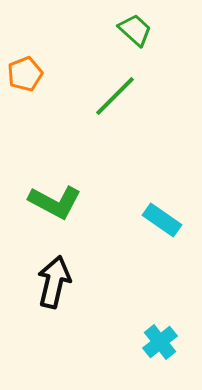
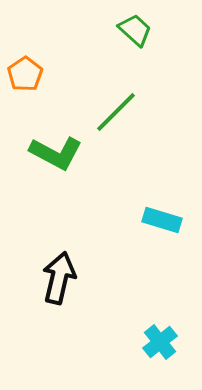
orange pentagon: rotated 12 degrees counterclockwise
green line: moved 1 px right, 16 px down
green L-shape: moved 1 px right, 49 px up
cyan rectangle: rotated 18 degrees counterclockwise
black arrow: moved 5 px right, 4 px up
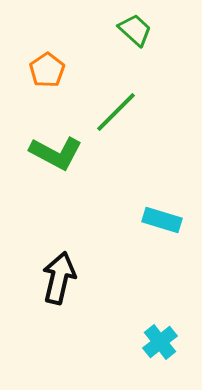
orange pentagon: moved 22 px right, 4 px up
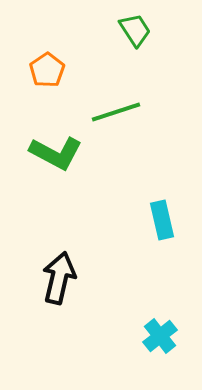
green trapezoid: rotated 15 degrees clockwise
green line: rotated 27 degrees clockwise
cyan rectangle: rotated 60 degrees clockwise
cyan cross: moved 6 px up
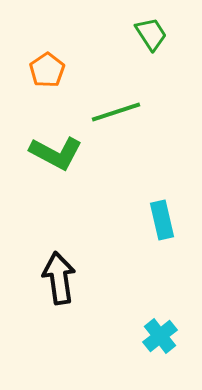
green trapezoid: moved 16 px right, 4 px down
black arrow: rotated 21 degrees counterclockwise
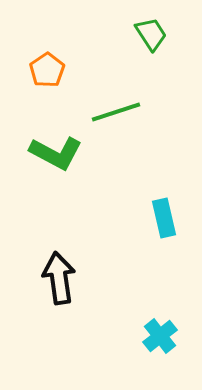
cyan rectangle: moved 2 px right, 2 px up
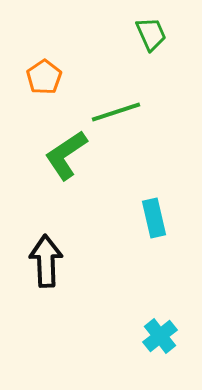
green trapezoid: rotated 9 degrees clockwise
orange pentagon: moved 3 px left, 7 px down
green L-shape: moved 10 px right, 2 px down; rotated 118 degrees clockwise
cyan rectangle: moved 10 px left
black arrow: moved 13 px left, 17 px up; rotated 6 degrees clockwise
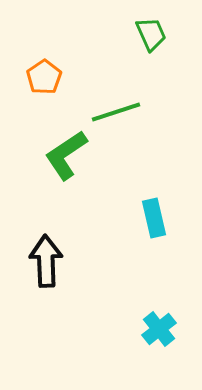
cyan cross: moved 1 px left, 7 px up
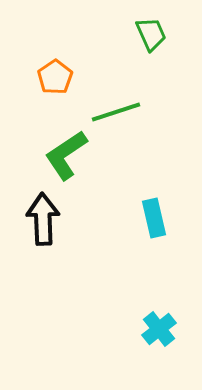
orange pentagon: moved 11 px right
black arrow: moved 3 px left, 42 px up
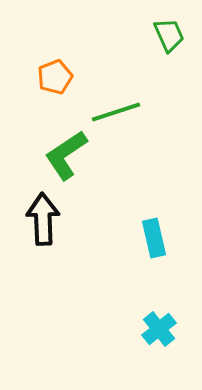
green trapezoid: moved 18 px right, 1 px down
orange pentagon: rotated 12 degrees clockwise
cyan rectangle: moved 20 px down
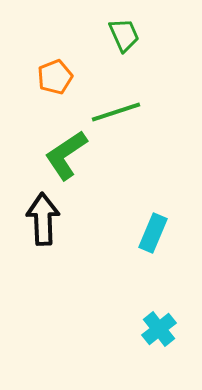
green trapezoid: moved 45 px left
cyan rectangle: moved 1 px left, 5 px up; rotated 36 degrees clockwise
